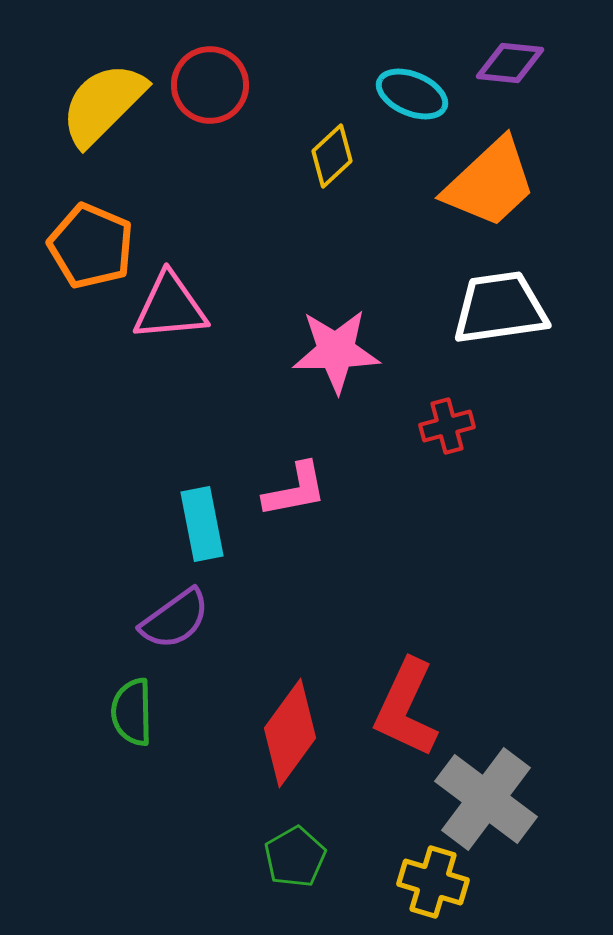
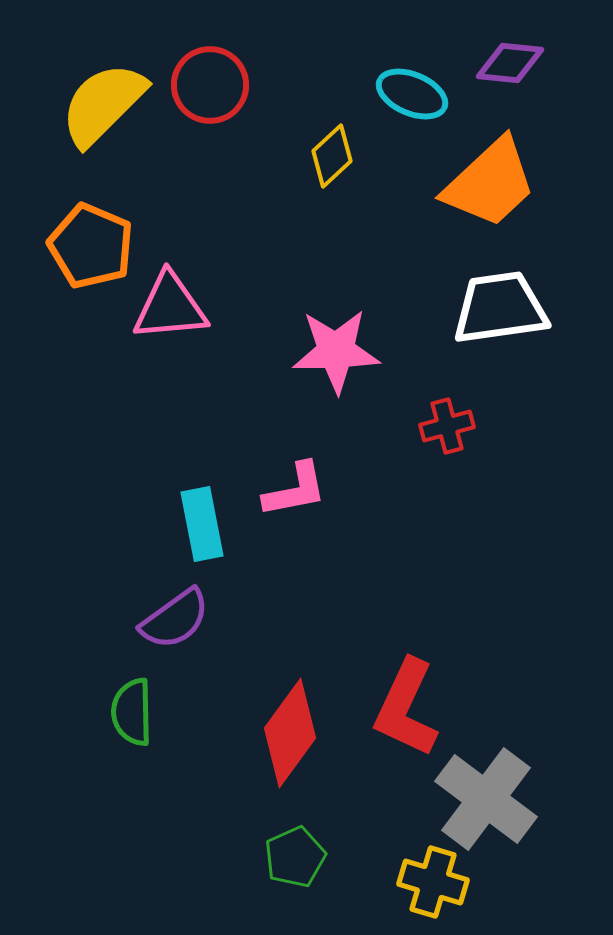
green pentagon: rotated 6 degrees clockwise
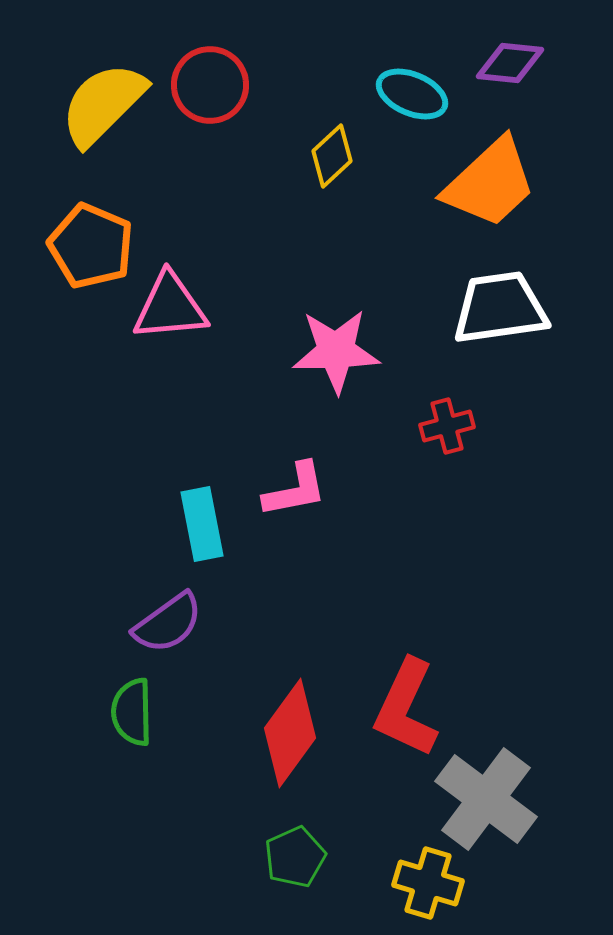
purple semicircle: moved 7 px left, 4 px down
yellow cross: moved 5 px left, 1 px down
